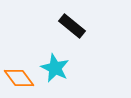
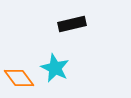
black rectangle: moved 2 px up; rotated 52 degrees counterclockwise
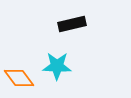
cyan star: moved 2 px right, 2 px up; rotated 24 degrees counterclockwise
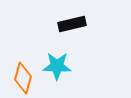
orange diamond: moved 4 px right; rotated 52 degrees clockwise
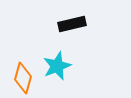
cyan star: rotated 24 degrees counterclockwise
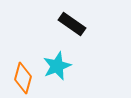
black rectangle: rotated 48 degrees clockwise
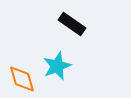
orange diamond: moved 1 px left, 1 px down; rotated 32 degrees counterclockwise
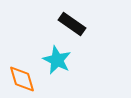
cyan star: moved 6 px up; rotated 24 degrees counterclockwise
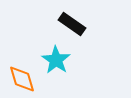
cyan star: moved 1 px left; rotated 8 degrees clockwise
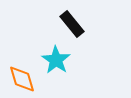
black rectangle: rotated 16 degrees clockwise
